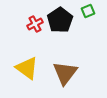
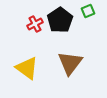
brown triangle: moved 5 px right, 10 px up
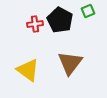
black pentagon: rotated 10 degrees counterclockwise
red cross: rotated 21 degrees clockwise
yellow triangle: moved 1 px right, 2 px down
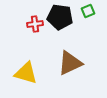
black pentagon: moved 3 px up; rotated 20 degrees counterclockwise
brown triangle: rotated 28 degrees clockwise
yellow triangle: moved 2 px left, 3 px down; rotated 20 degrees counterclockwise
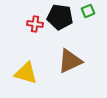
red cross: rotated 14 degrees clockwise
brown triangle: moved 2 px up
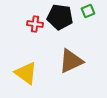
brown triangle: moved 1 px right
yellow triangle: rotated 20 degrees clockwise
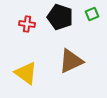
green square: moved 4 px right, 3 px down
black pentagon: rotated 10 degrees clockwise
red cross: moved 8 px left
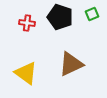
red cross: moved 1 px up
brown triangle: moved 3 px down
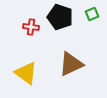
red cross: moved 4 px right, 4 px down
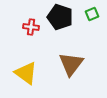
brown triangle: rotated 28 degrees counterclockwise
